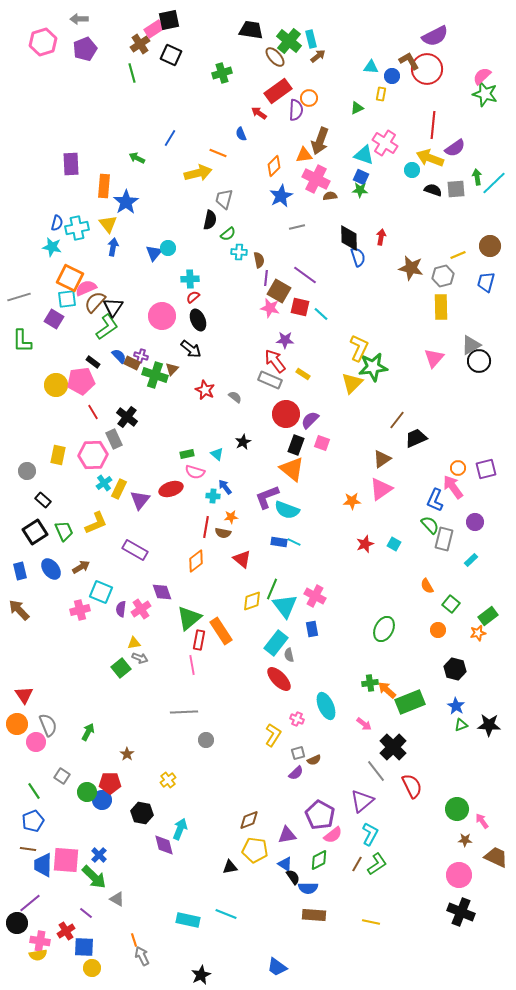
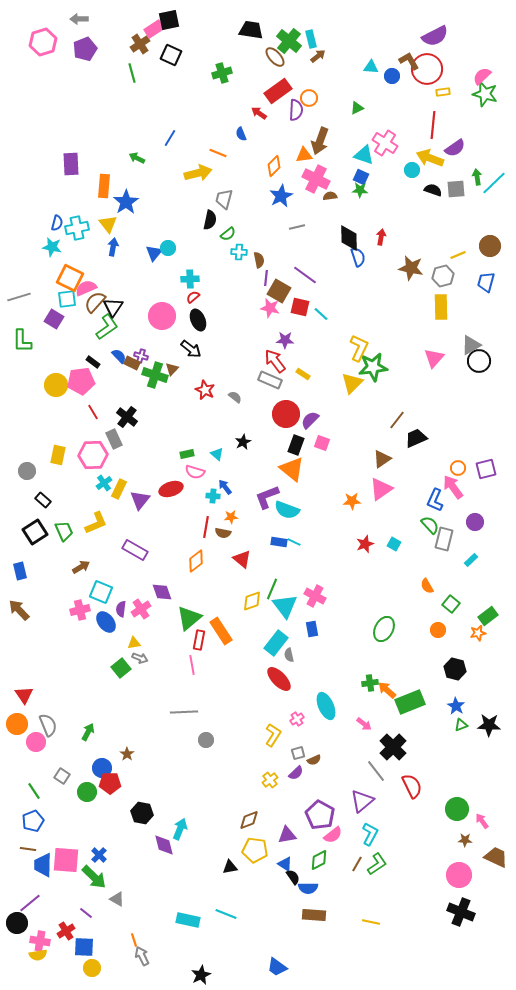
yellow rectangle at (381, 94): moved 62 px right, 2 px up; rotated 72 degrees clockwise
blue ellipse at (51, 569): moved 55 px right, 53 px down
pink cross at (297, 719): rotated 32 degrees clockwise
yellow cross at (168, 780): moved 102 px right
blue circle at (102, 800): moved 32 px up
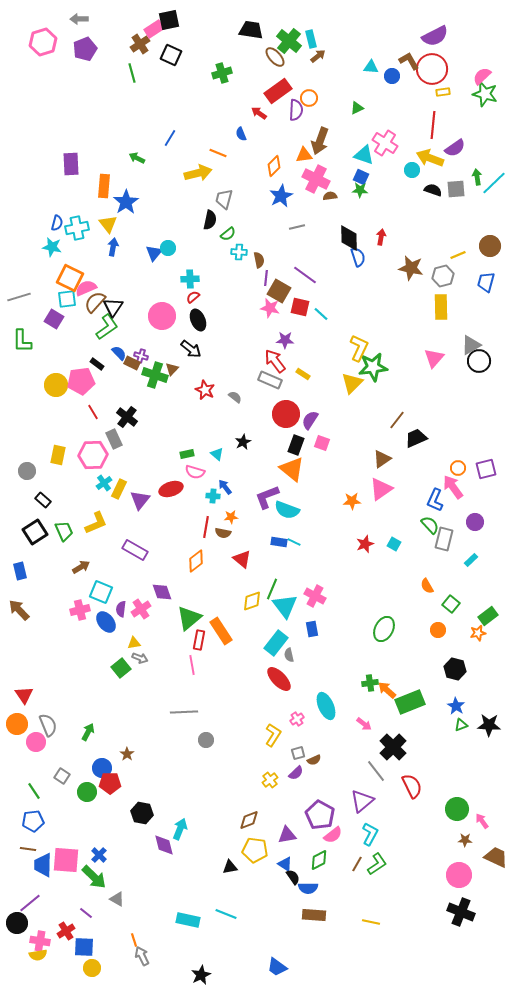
red circle at (427, 69): moved 5 px right
blue semicircle at (119, 356): moved 3 px up
black rectangle at (93, 362): moved 4 px right, 2 px down
purple semicircle at (310, 420): rotated 12 degrees counterclockwise
blue pentagon at (33, 821): rotated 15 degrees clockwise
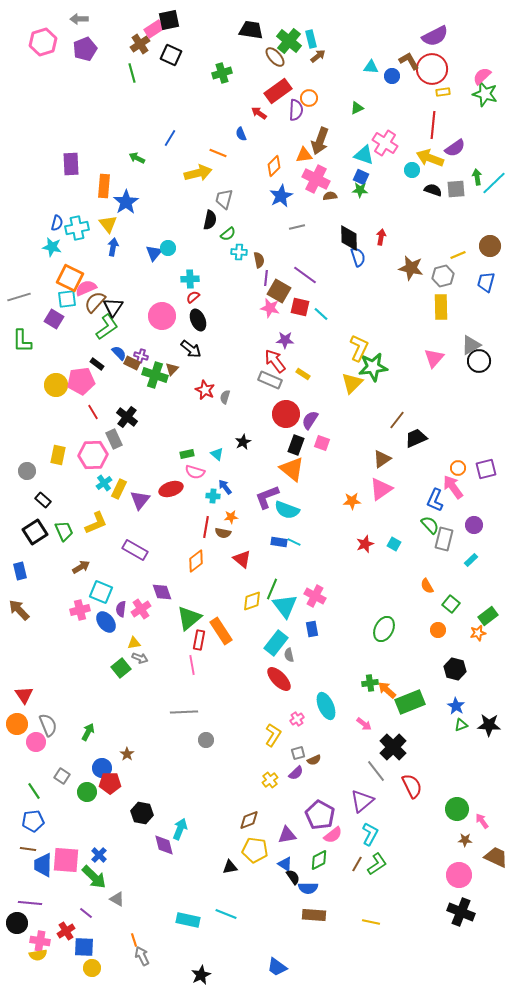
gray semicircle at (235, 397): moved 10 px left; rotated 112 degrees counterclockwise
purple circle at (475, 522): moved 1 px left, 3 px down
purple line at (30, 903): rotated 45 degrees clockwise
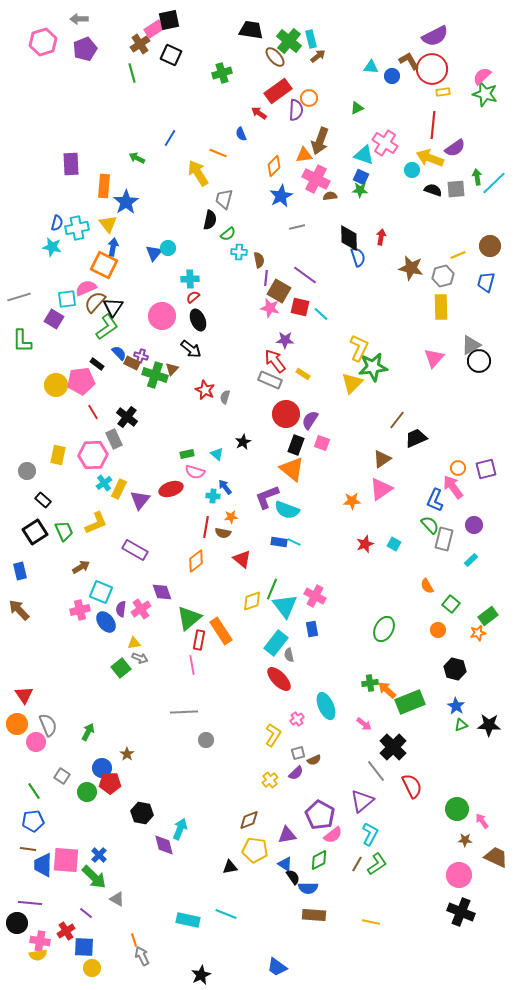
yellow arrow at (198, 173): rotated 108 degrees counterclockwise
orange square at (70, 278): moved 34 px right, 13 px up
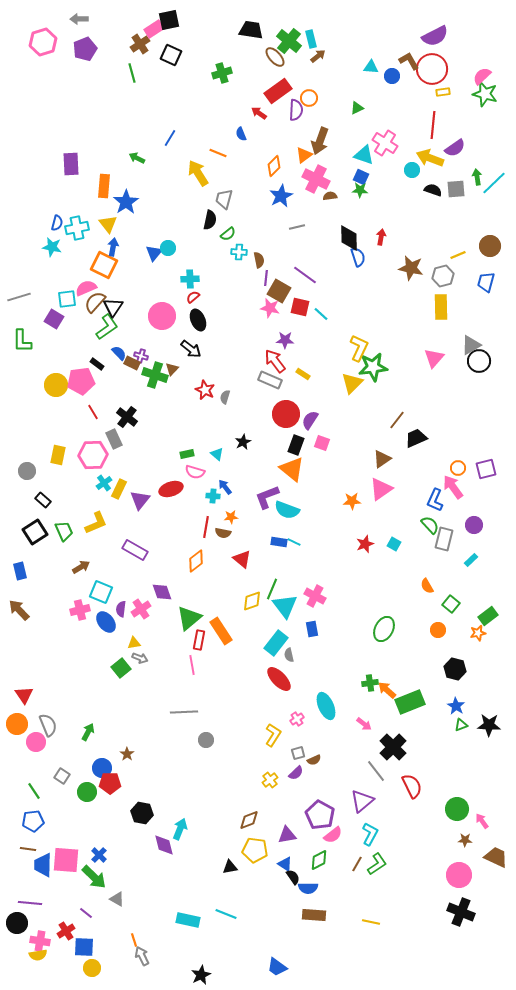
orange triangle at (304, 155): rotated 30 degrees counterclockwise
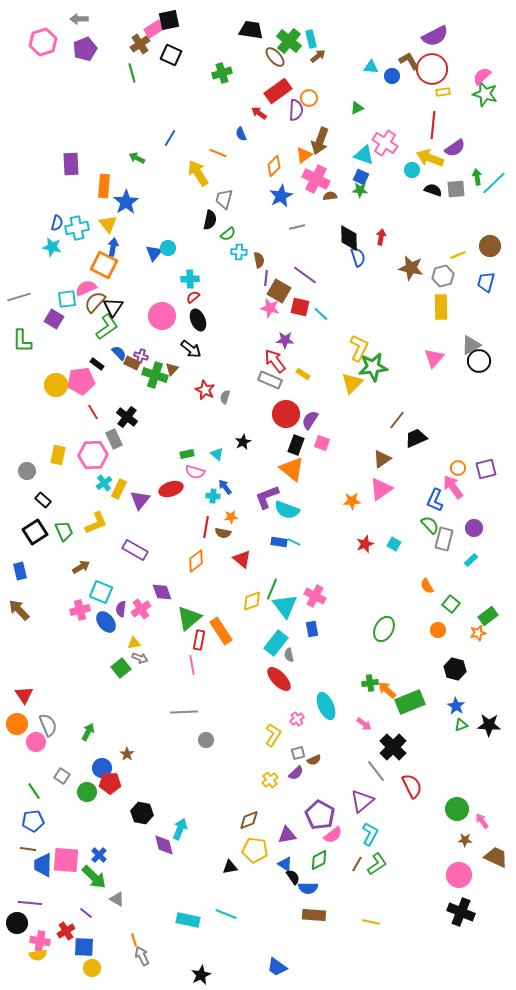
purple circle at (474, 525): moved 3 px down
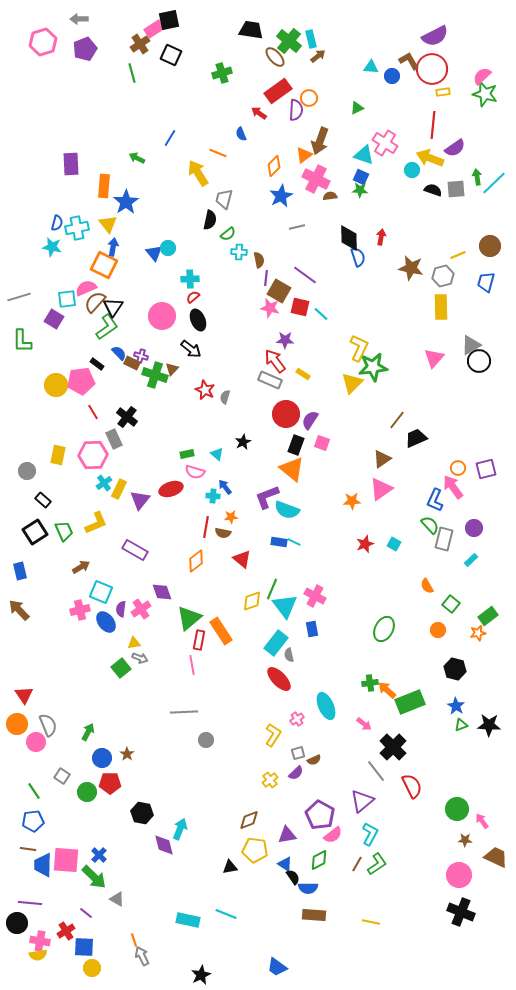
blue triangle at (154, 253): rotated 18 degrees counterclockwise
blue circle at (102, 768): moved 10 px up
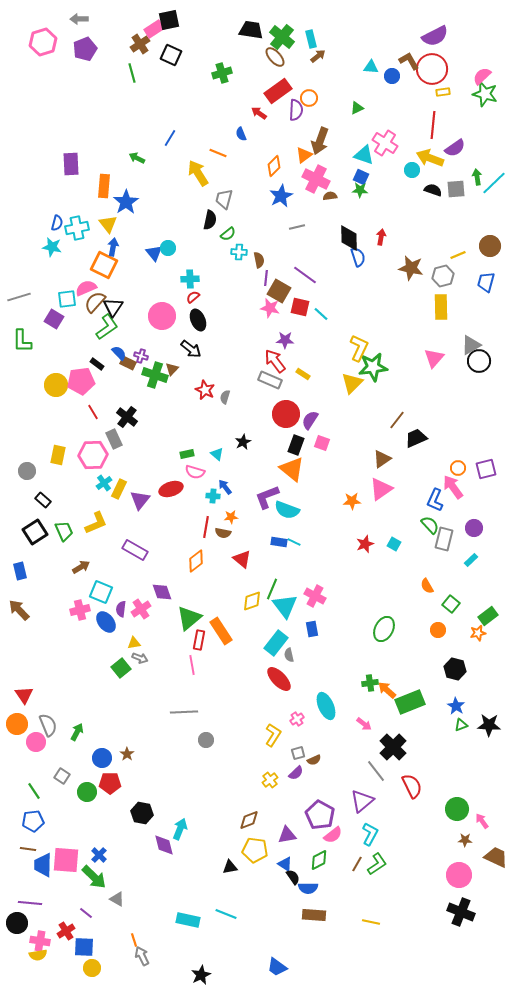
green cross at (289, 41): moved 7 px left, 4 px up
brown rectangle at (132, 363): moved 4 px left
green arrow at (88, 732): moved 11 px left
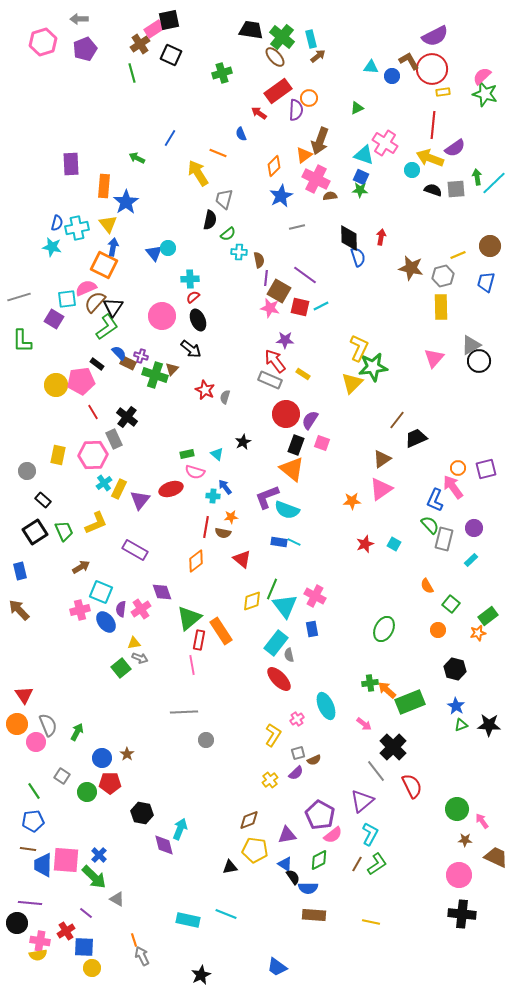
cyan line at (321, 314): moved 8 px up; rotated 70 degrees counterclockwise
black cross at (461, 912): moved 1 px right, 2 px down; rotated 16 degrees counterclockwise
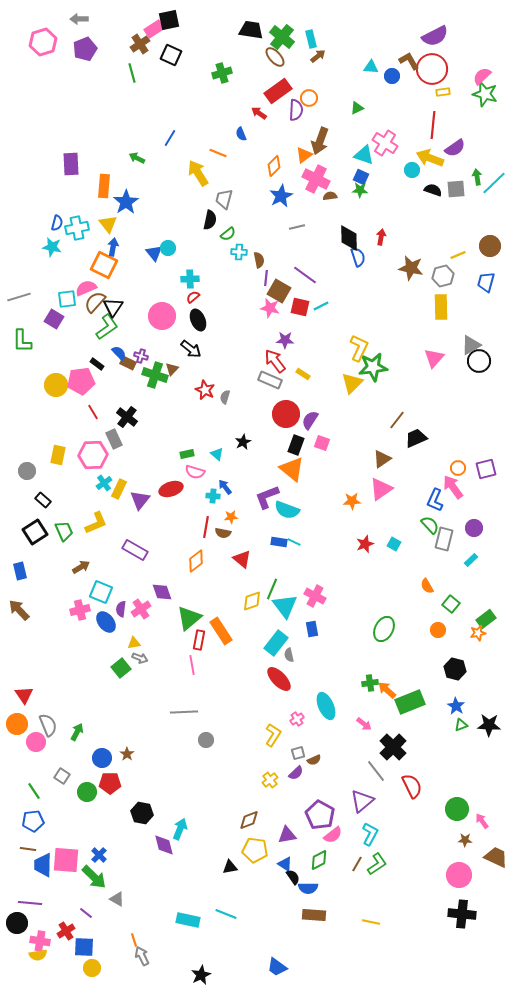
green rectangle at (488, 616): moved 2 px left, 3 px down
